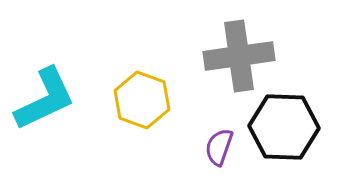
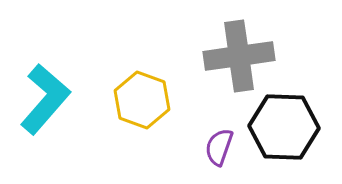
cyan L-shape: rotated 24 degrees counterclockwise
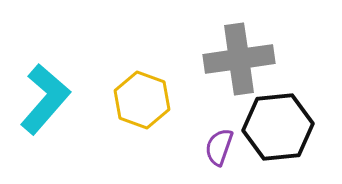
gray cross: moved 3 px down
black hexagon: moved 6 px left; rotated 8 degrees counterclockwise
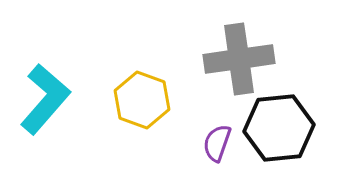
black hexagon: moved 1 px right, 1 px down
purple semicircle: moved 2 px left, 4 px up
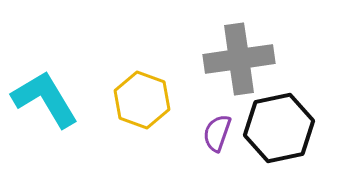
cyan L-shape: rotated 72 degrees counterclockwise
black hexagon: rotated 6 degrees counterclockwise
purple semicircle: moved 10 px up
